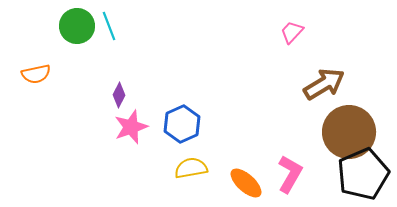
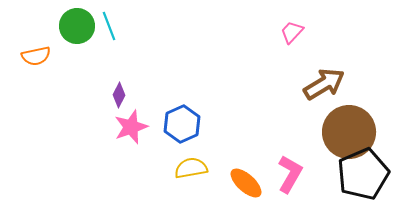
orange semicircle: moved 18 px up
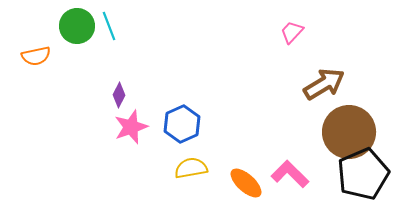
pink L-shape: rotated 75 degrees counterclockwise
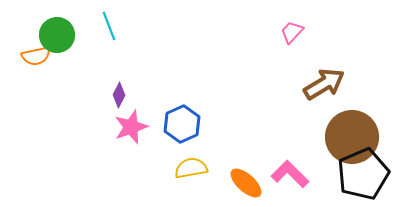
green circle: moved 20 px left, 9 px down
brown circle: moved 3 px right, 5 px down
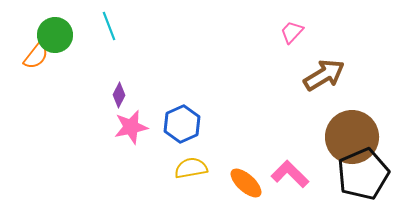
green circle: moved 2 px left
orange semicircle: rotated 40 degrees counterclockwise
brown arrow: moved 9 px up
pink star: rotated 8 degrees clockwise
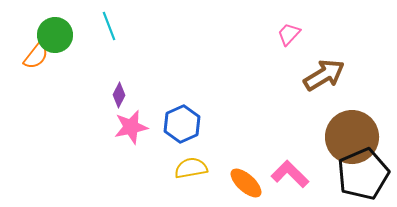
pink trapezoid: moved 3 px left, 2 px down
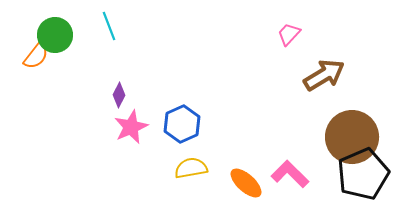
pink star: rotated 12 degrees counterclockwise
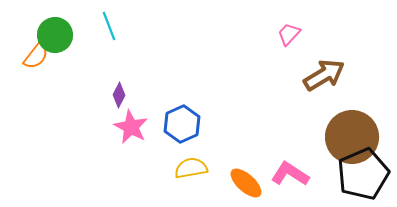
pink star: rotated 20 degrees counterclockwise
pink L-shape: rotated 12 degrees counterclockwise
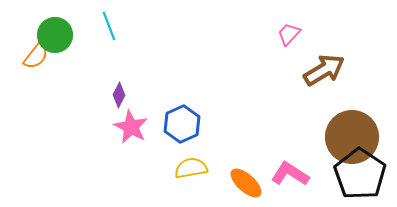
brown arrow: moved 5 px up
black pentagon: moved 3 px left; rotated 15 degrees counterclockwise
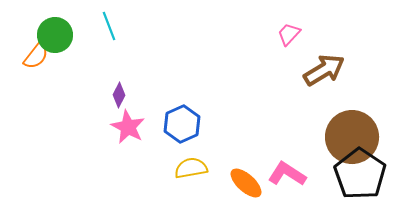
pink star: moved 3 px left
pink L-shape: moved 3 px left
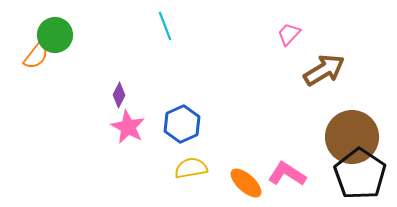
cyan line: moved 56 px right
